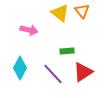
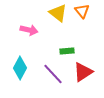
yellow triangle: moved 2 px left
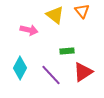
yellow triangle: moved 3 px left, 2 px down
purple line: moved 2 px left, 1 px down
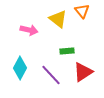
yellow triangle: moved 3 px right, 4 px down
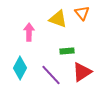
orange triangle: moved 2 px down
yellow triangle: rotated 18 degrees counterclockwise
pink arrow: moved 2 px down; rotated 102 degrees counterclockwise
red triangle: moved 1 px left
